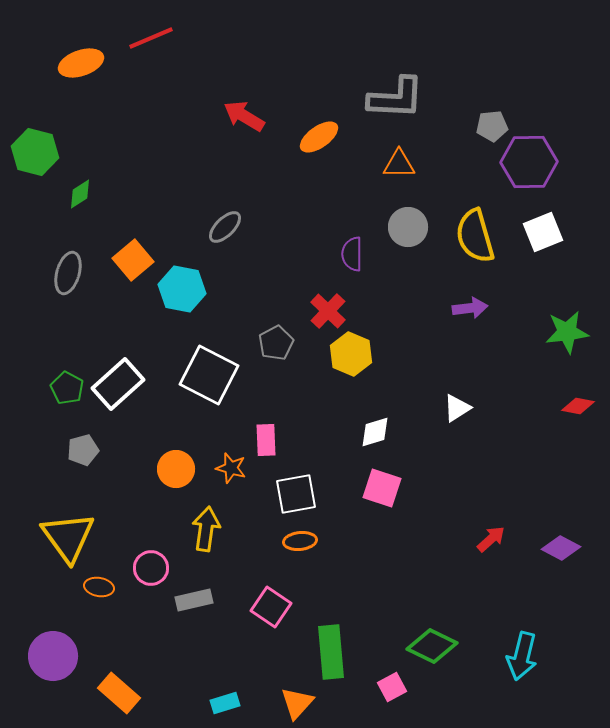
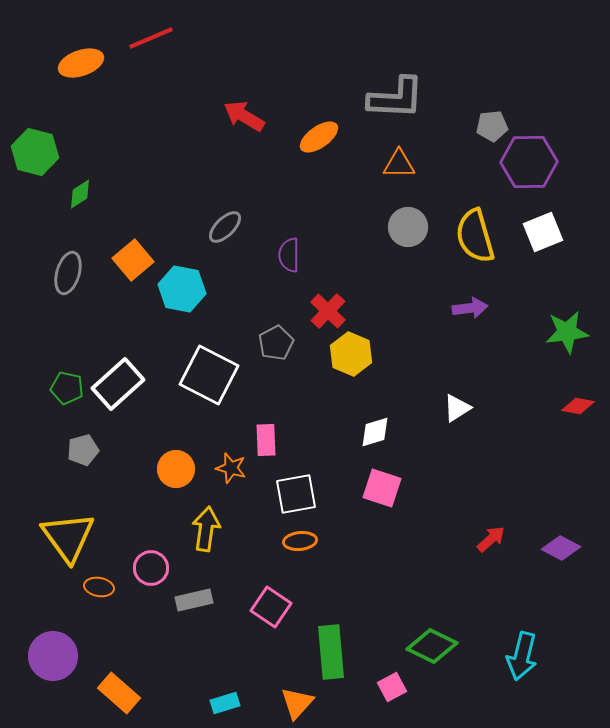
purple semicircle at (352, 254): moved 63 px left, 1 px down
green pentagon at (67, 388): rotated 16 degrees counterclockwise
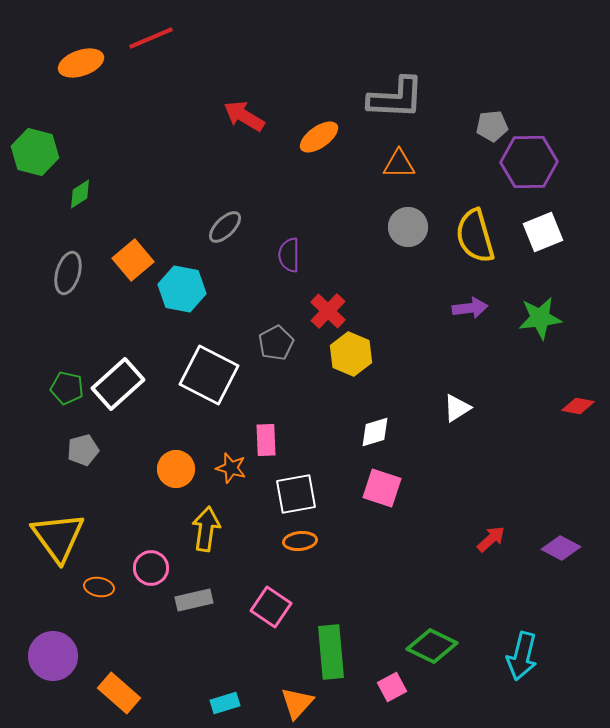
green star at (567, 332): moved 27 px left, 14 px up
yellow triangle at (68, 537): moved 10 px left
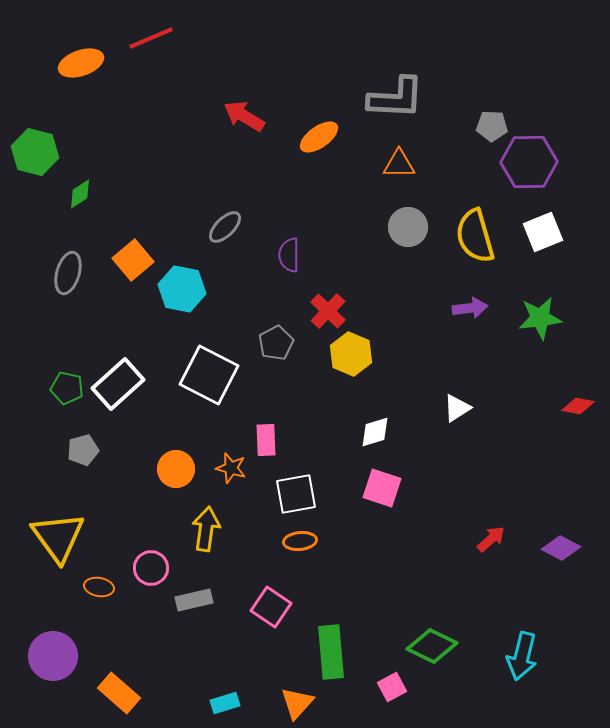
gray pentagon at (492, 126): rotated 8 degrees clockwise
